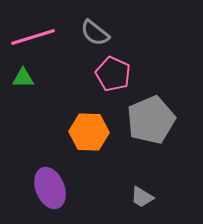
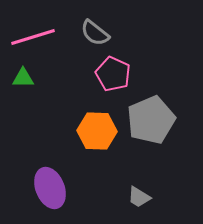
orange hexagon: moved 8 px right, 1 px up
gray trapezoid: moved 3 px left
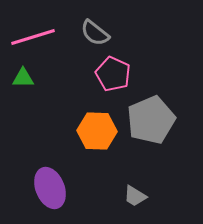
gray trapezoid: moved 4 px left, 1 px up
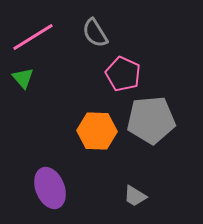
gray semicircle: rotated 20 degrees clockwise
pink line: rotated 15 degrees counterclockwise
pink pentagon: moved 10 px right
green triangle: rotated 50 degrees clockwise
gray pentagon: rotated 18 degrees clockwise
